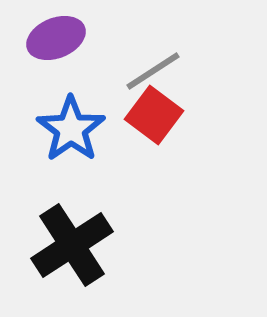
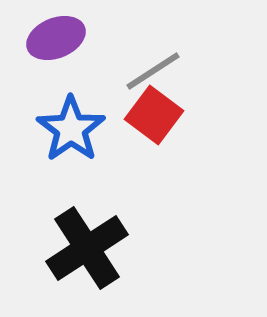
black cross: moved 15 px right, 3 px down
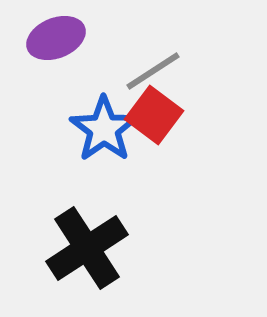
blue star: moved 33 px right
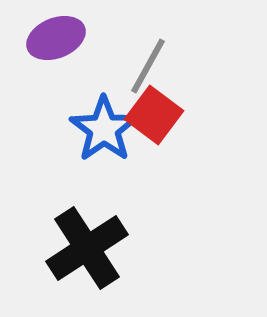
gray line: moved 5 px left, 5 px up; rotated 28 degrees counterclockwise
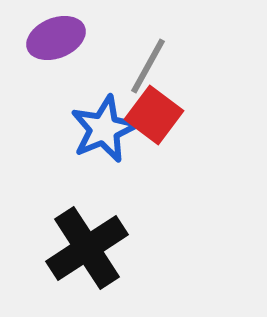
blue star: rotated 12 degrees clockwise
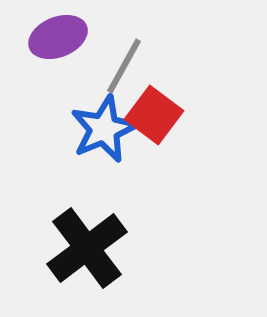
purple ellipse: moved 2 px right, 1 px up
gray line: moved 24 px left
black cross: rotated 4 degrees counterclockwise
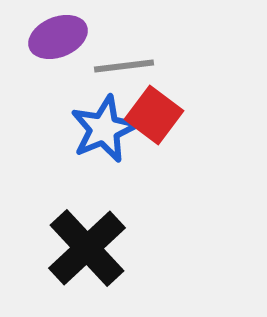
gray line: rotated 54 degrees clockwise
black cross: rotated 6 degrees counterclockwise
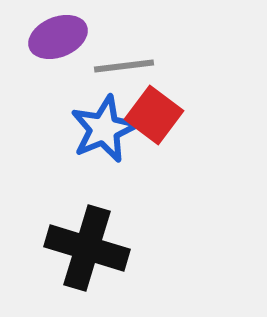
black cross: rotated 30 degrees counterclockwise
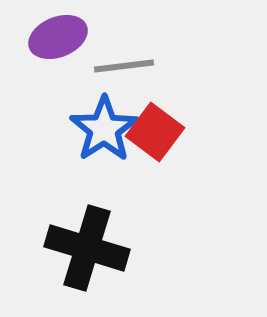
red square: moved 1 px right, 17 px down
blue star: rotated 10 degrees counterclockwise
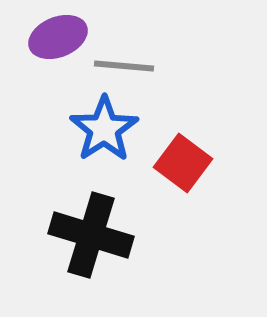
gray line: rotated 12 degrees clockwise
red square: moved 28 px right, 31 px down
black cross: moved 4 px right, 13 px up
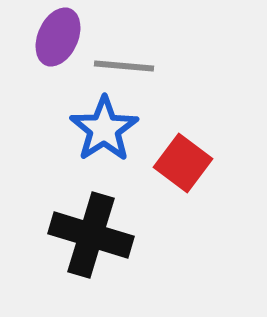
purple ellipse: rotated 44 degrees counterclockwise
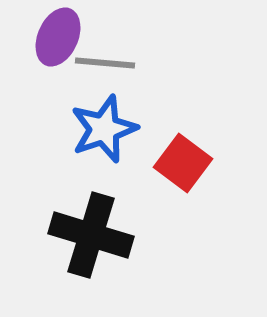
gray line: moved 19 px left, 3 px up
blue star: rotated 14 degrees clockwise
